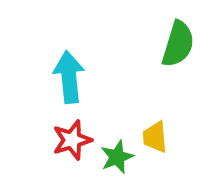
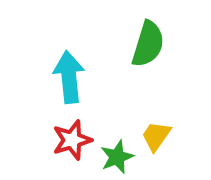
green semicircle: moved 30 px left
yellow trapezoid: moved 1 px right, 1 px up; rotated 40 degrees clockwise
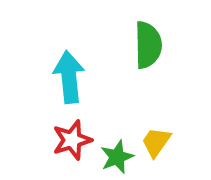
green semicircle: moved 1 px down; rotated 18 degrees counterclockwise
yellow trapezoid: moved 6 px down
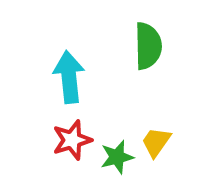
green semicircle: moved 1 px down
green star: rotated 8 degrees clockwise
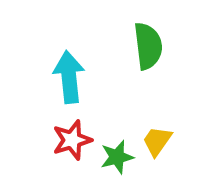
green semicircle: rotated 6 degrees counterclockwise
yellow trapezoid: moved 1 px right, 1 px up
